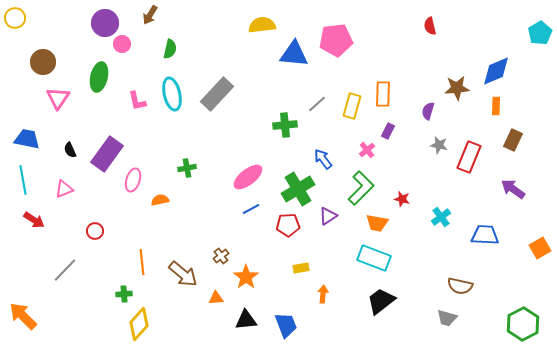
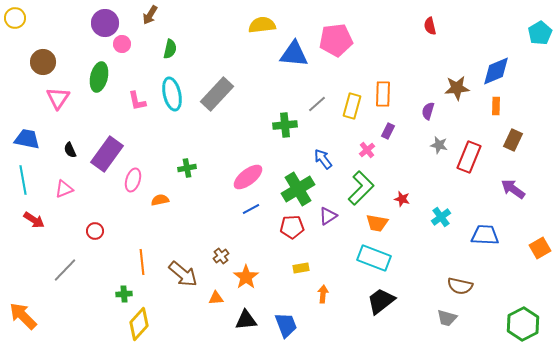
red pentagon at (288, 225): moved 4 px right, 2 px down
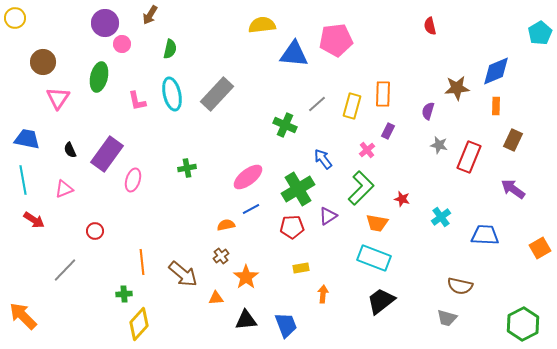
green cross at (285, 125): rotated 30 degrees clockwise
orange semicircle at (160, 200): moved 66 px right, 25 px down
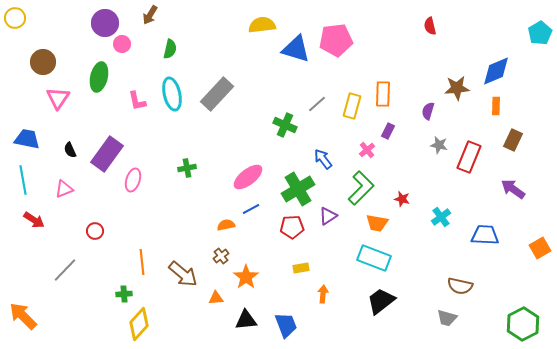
blue triangle at (294, 54): moved 2 px right, 5 px up; rotated 12 degrees clockwise
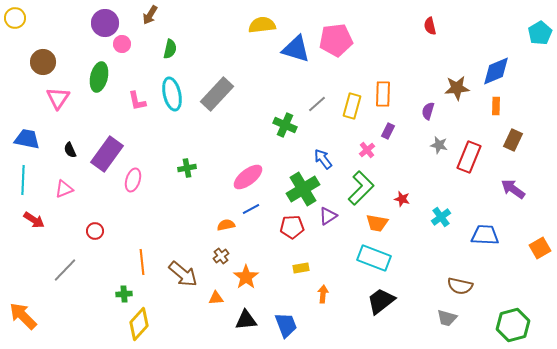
cyan line at (23, 180): rotated 12 degrees clockwise
green cross at (298, 189): moved 5 px right
green hexagon at (523, 324): moved 10 px left, 1 px down; rotated 12 degrees clockwise
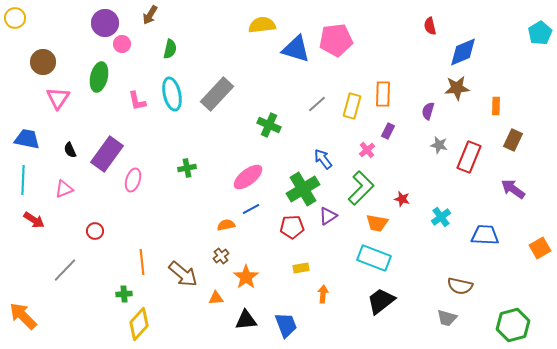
blue diamond at (496, 71): moved 33 px left, 19 px up
green cross at (285, 125): moved 16 px left
